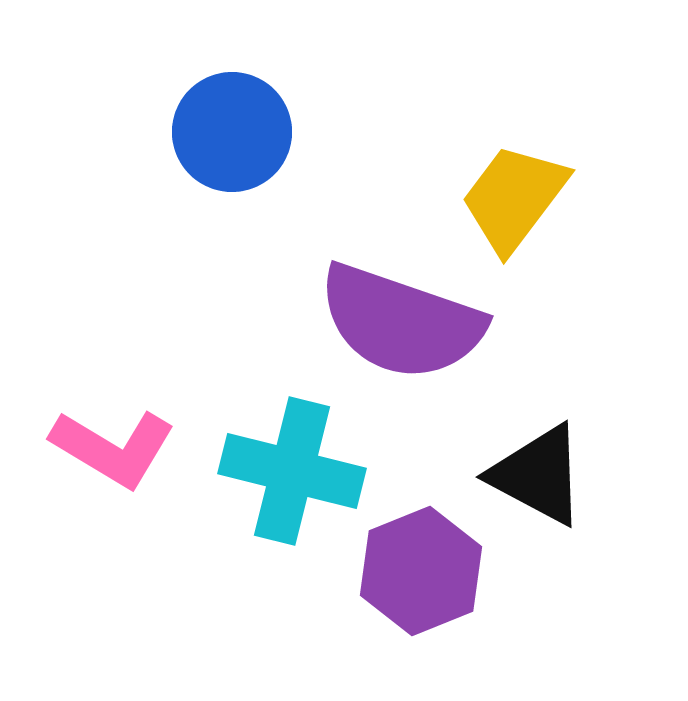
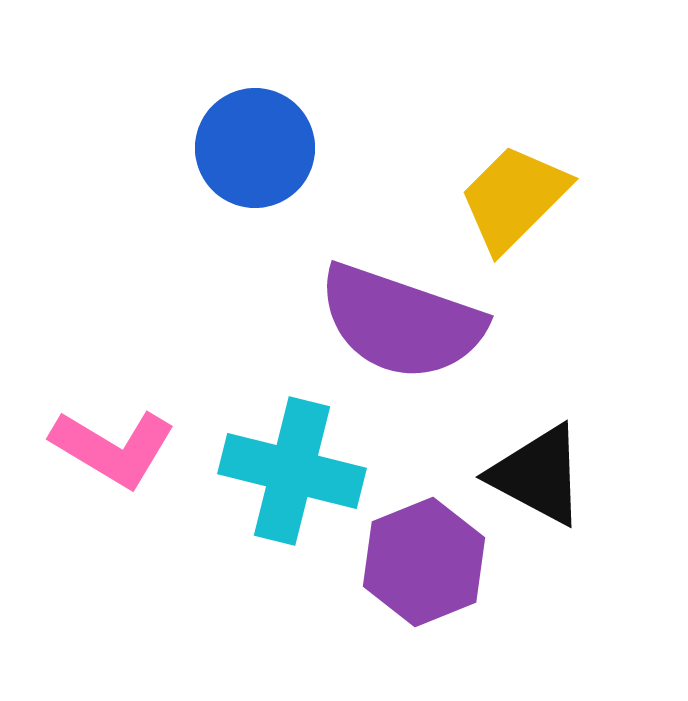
blue circle: moved 23 px right, 16 px down
yellow trapezoid: rotated 8 degrees clockwise
purple hexagon: moved 3 px right, 9 px up
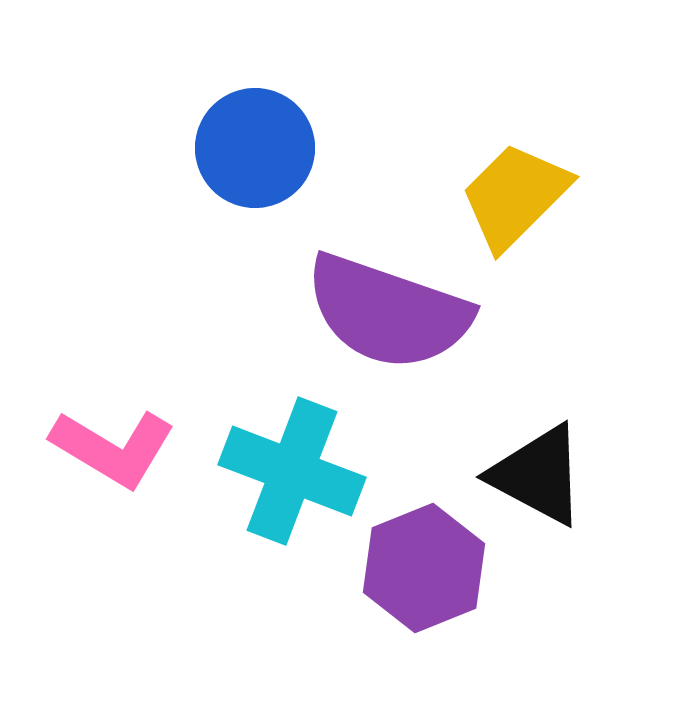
yellow trapezoid: moved 1 px right, 2 px up
purple semicircle: moved 13 px left, 10 px up
cyan cross: rotated 7 degrees clockwise
purple hexagon: moved 6 px down
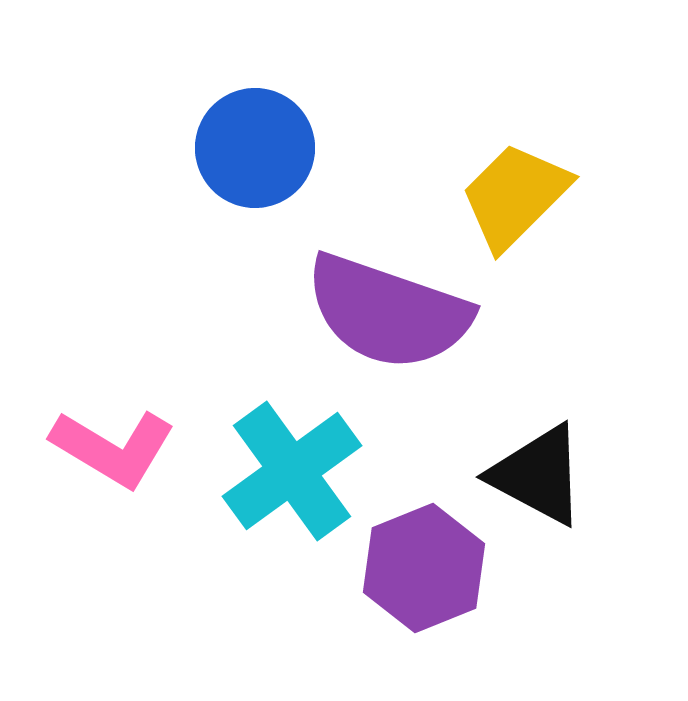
cyan cross: rotated 33 degrees clockwise
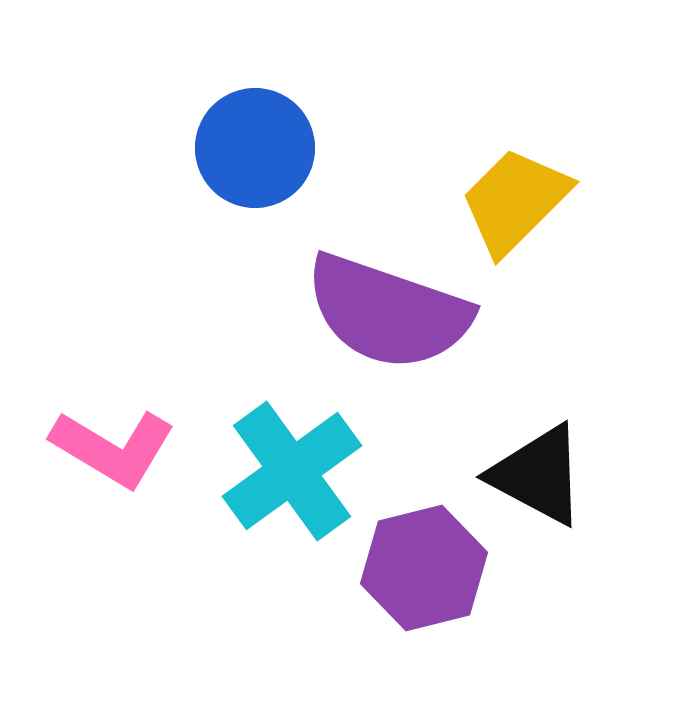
yellow trapezoid: moved 5 px down
purple hexagon: rotated 8 degrees clockwise
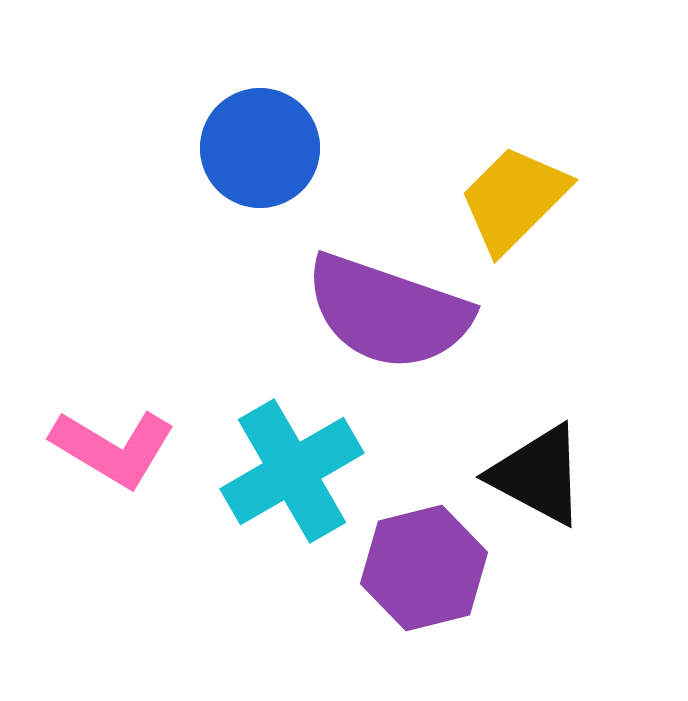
blue circle: moved 5 px right
yellow trapezoid: moved 1 px left, 2 px up
cyan cross: rotated 6 degrees clockwise
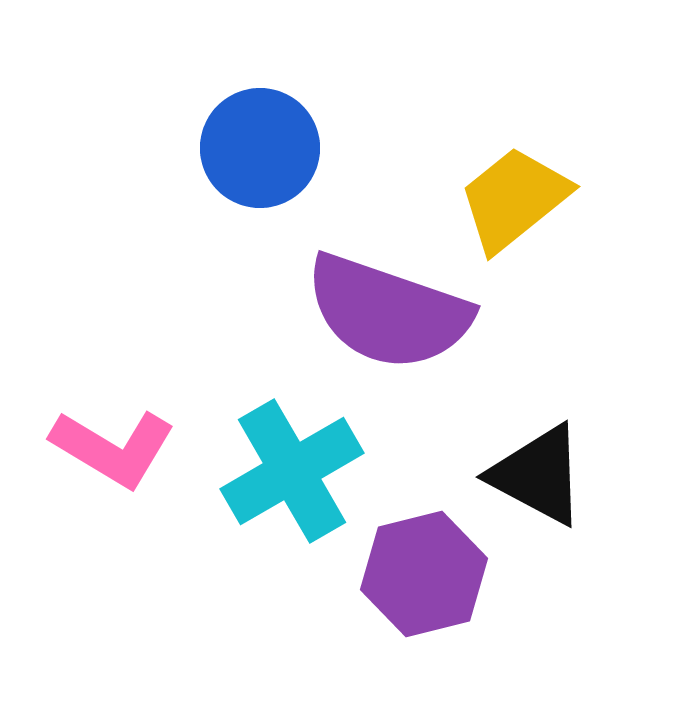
yellow trapezoid: rotated 6 degrees clockwise
purple hexagon: moved 6 px down
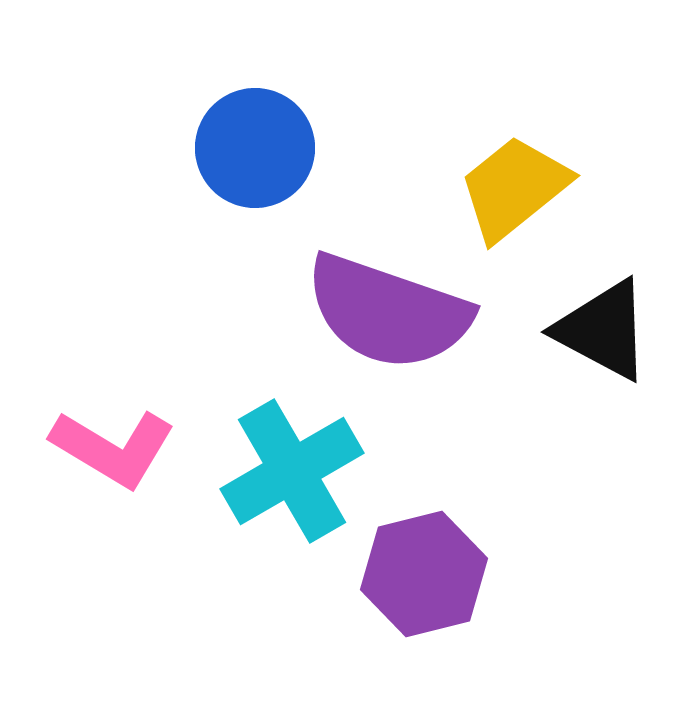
blue circle: moved 5 px left
yellow trapezoid: moved 11 px up
black triangle: moved 65 px right, 145 px up
